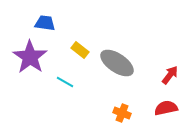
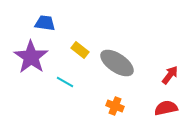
purple star: moved 1 px right
orange cross: moved 7 px left, 7 px up
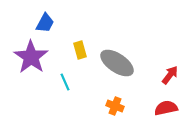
blue trapezoid: rotated 110 degrees clockwise
yellow rectangle: rotated 36 degrees clockwise
cyan line: rotated 36 degrees clockwise
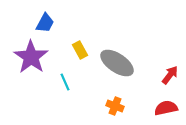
yellow rectangle: rotated 12 degrees counterclockwise
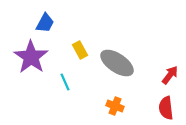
red semicircle: rotated 85 degrees counterclockwise
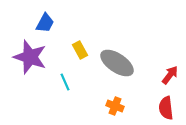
purple star: moved 1 px left; rotated 16 degrees counterclockwise
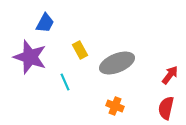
gray ellipse: rotated 56 degrees counterclockwise
red semicircle: rotated 20 degrees clockwise
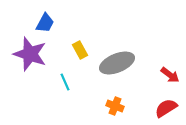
purple star: moved 3 px up
red arrow: rotated 90 degrees clockwise
red semicircle: rotated 45 degrees clockwise
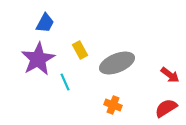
purple star: moved 8 px right, 5 px down; rotated 24 degrees clockwise
orange cross: moved 2 px left, 1 px up
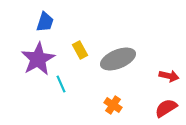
blue trapezoid: moved 1 px up; rotated 10 degrees counterclockwise
gray ellipse: moved 1 px right, 4 px up
red arrow: moved 1 px left, 1 px down; rotated 24 degrees counterclockwise
cyan line: moved 4 px left, 2 px down
orange cross: rotated 12 degrees clockwise
